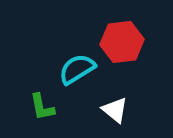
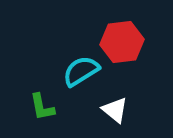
cyan semicircle: moved 4 px right, 2 px down
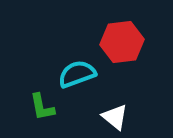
cyan semicircle: moved 4 px left, 3 px down; rotated 12 degrees clockwise
white triangle: moved 7 px down
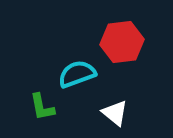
white triangle: moved 4 px up
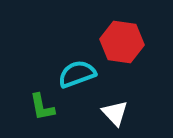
red hexagon: rotated 15 degrees clockwise
white triangle: rotated 8 degrees clockwise
